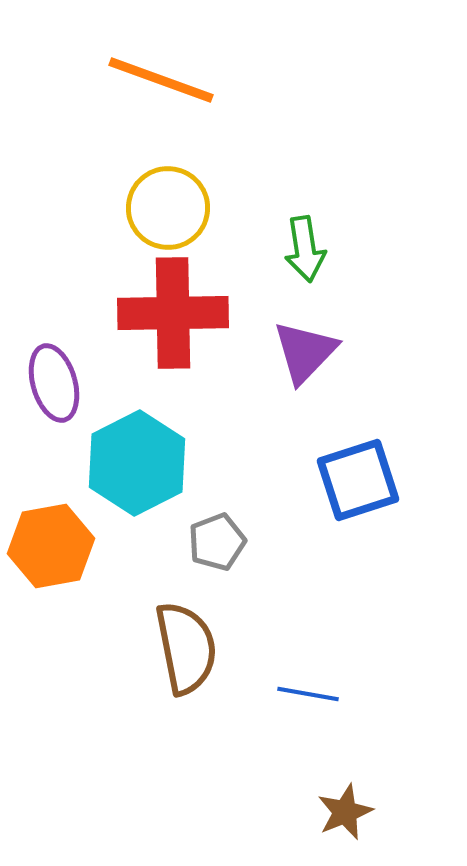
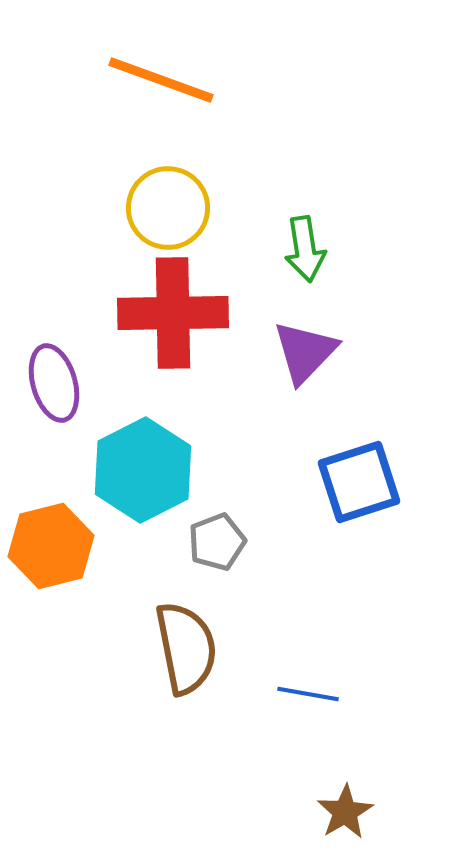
cyan hexagon: moved 6 px right, 7 px down
blue square: moved 1 px right, 2 px down
orange hexagon: rotated 4 degrees counterclockwise
brown star: rotated 8 degrees counterclockwise
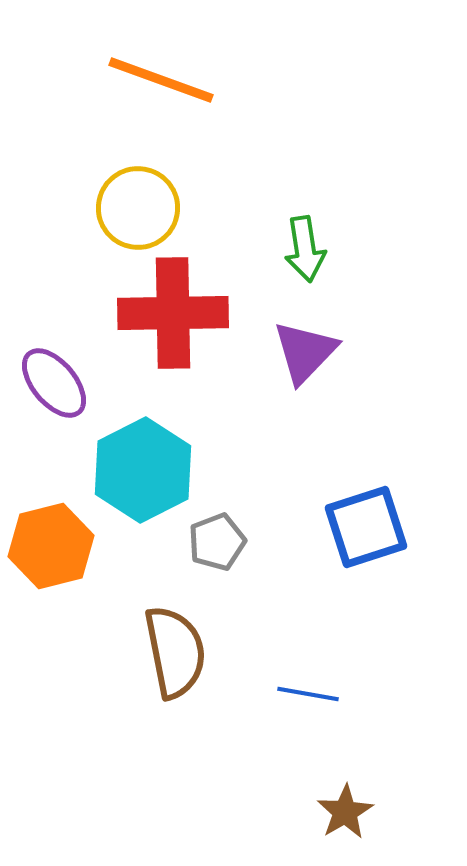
yellow circle: moved 30 px left
purple ellipse: rotated 24 degrees counterclockwise
blue square: moved 7 px right, 45 px down
brown semicircle: moved 11 px left, 4 px down
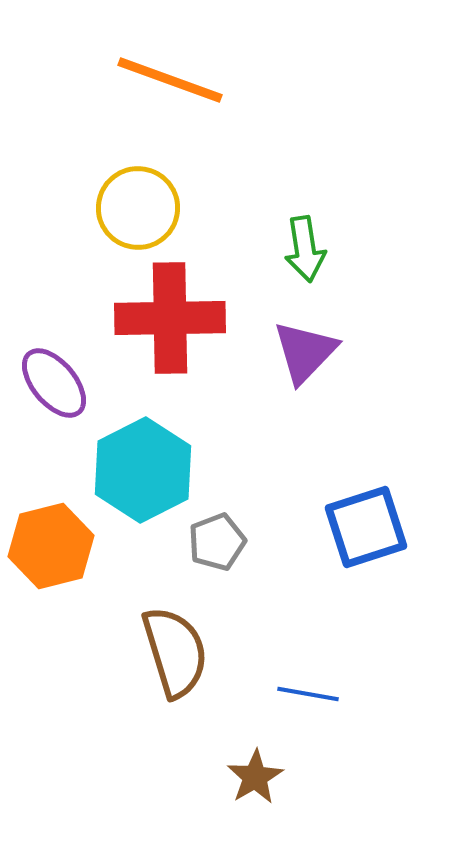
orange line: moved 9 px right
red cross: moved 3 px left, 5 px down
brown semicircle: rotated 6 degrees counterclockwise
brown star: moved 90 px left, 35 px up
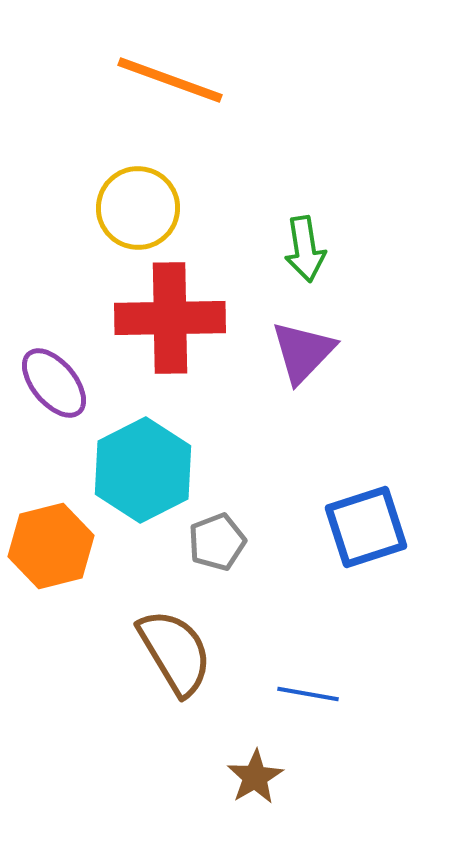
purple triangle: moved 2 px left
brown semicircle: rotated 14 degrees counterclockwise
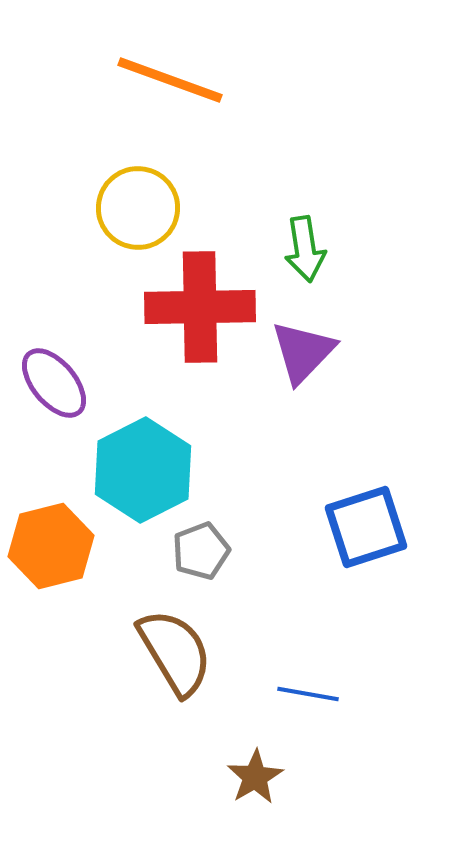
red cross: moved 30 px right, 11 px up
gray pentagon: moved 16 px left, 9 px down
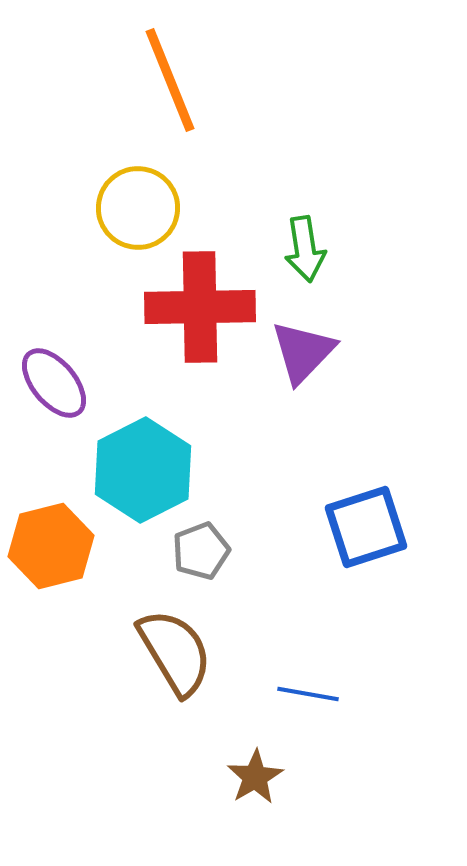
orange line: rotated 48 degrees clockwise
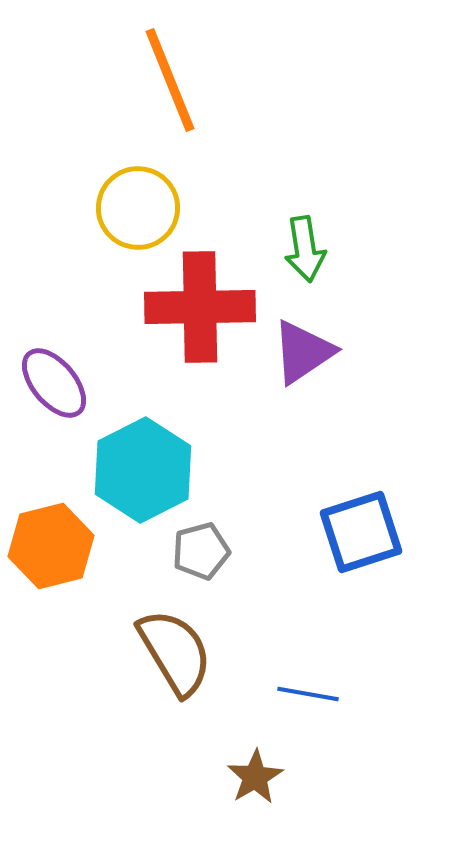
purple triangle: rotated 12 degrees clockwise
blue square: moved 5 px left, 5 px down
gray pentagon: rotated 6 degrees clockwise
